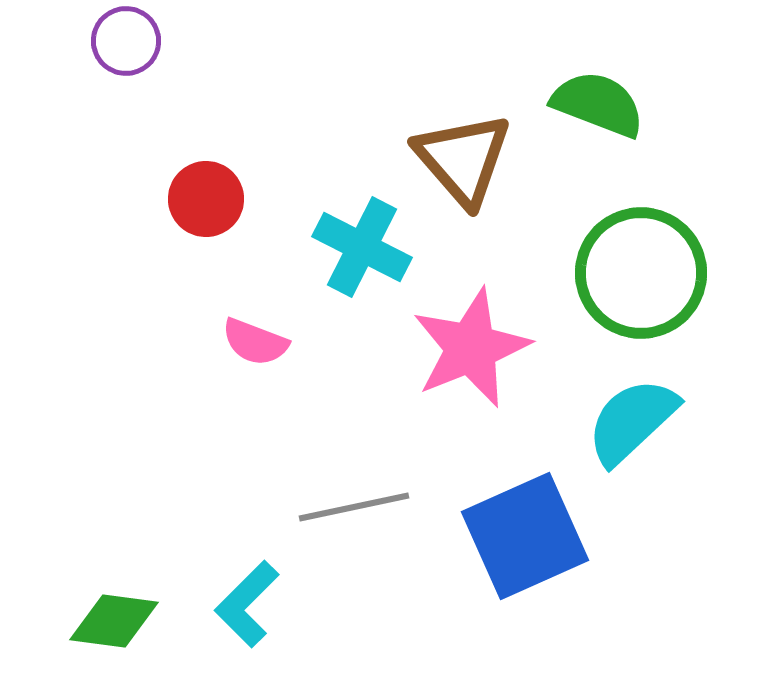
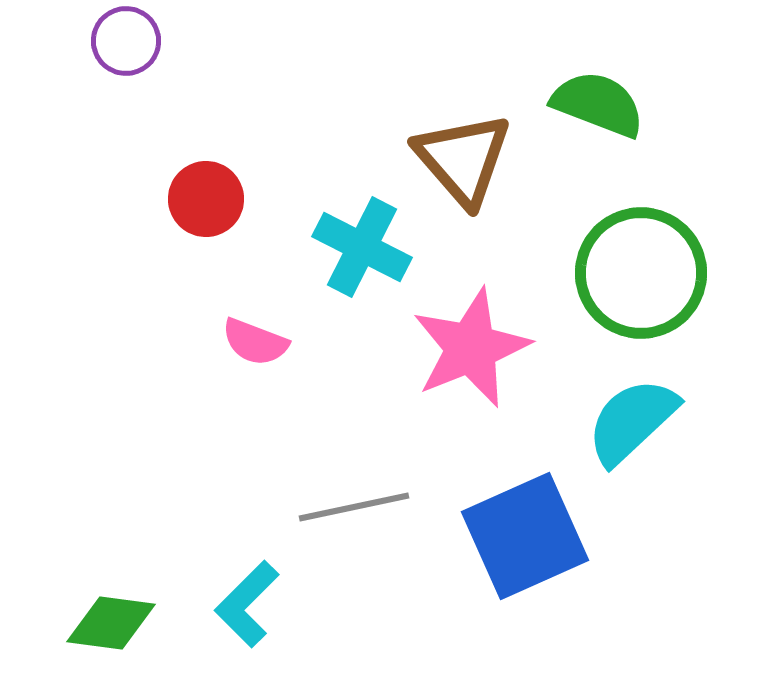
green diamond: moved 3 px left, 2 px down
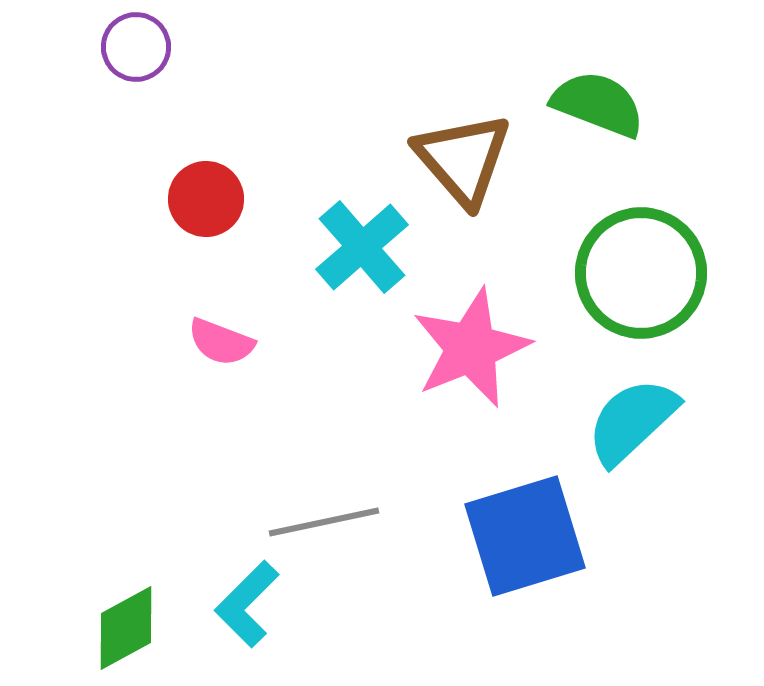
purple circle: moved 10 px right, 6 px down
cyan cross: rotated 22 degrees clockwise
pink semicircle: moved 34 px left
gray line: moved 30 px left, 15 px down
blue square: rotated 7 degrees clockwise
green diamond: moved 15 px right, 5 px down; rotated 36 degrees counterclockwise
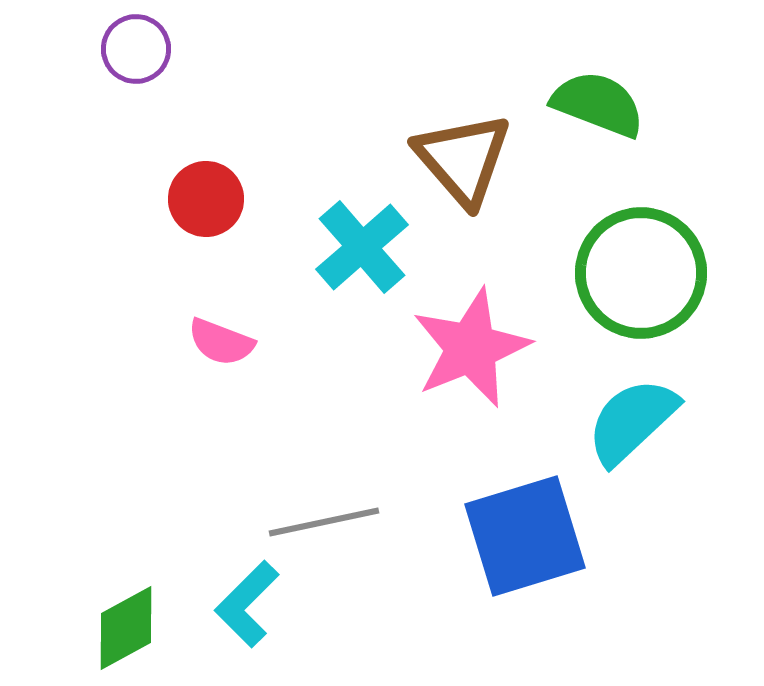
purple circle: moved 2 px down
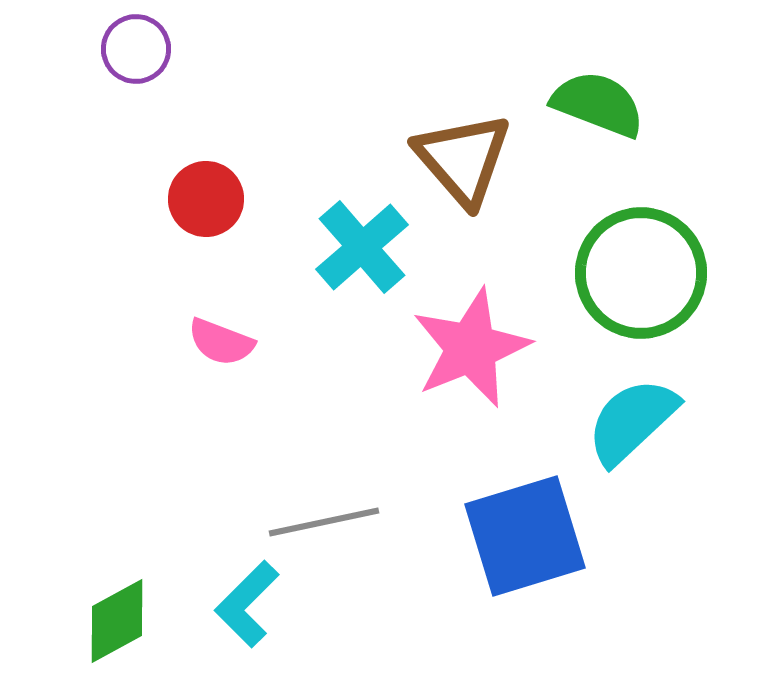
green diamond: moved 9 px left, 7 px up
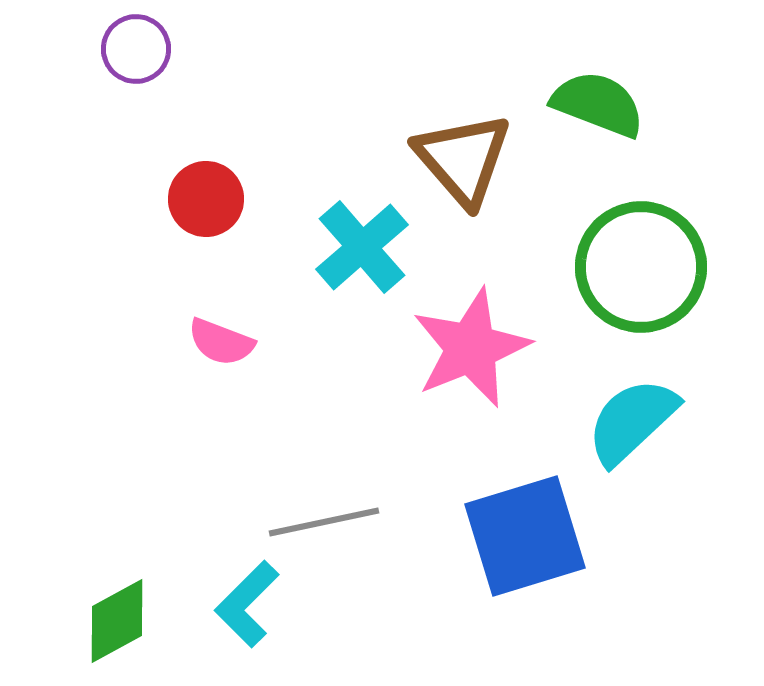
green circle: moved 6 px up
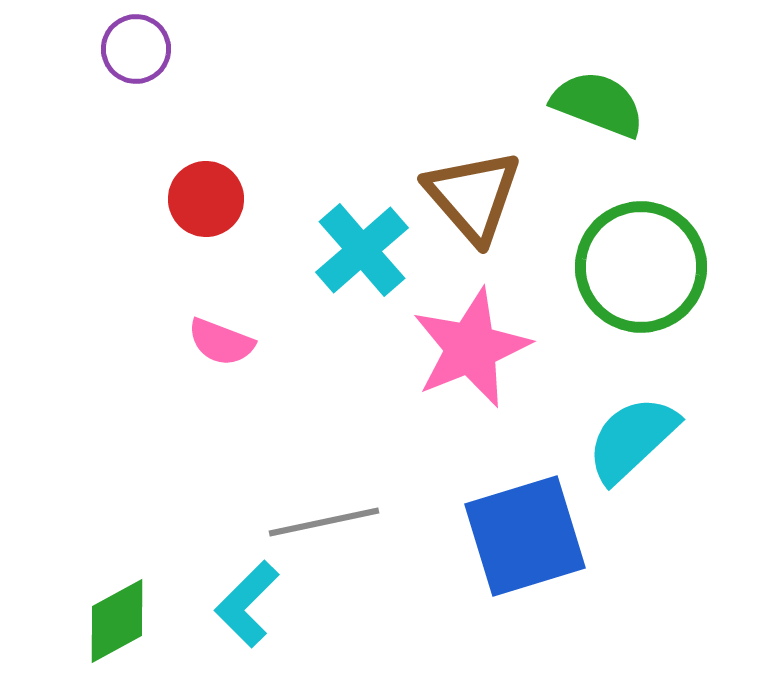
brown triangle: moved 10 px right, 37 px down
cyan cross: moved 3 px down
cyan semicircle: moved 18 px down
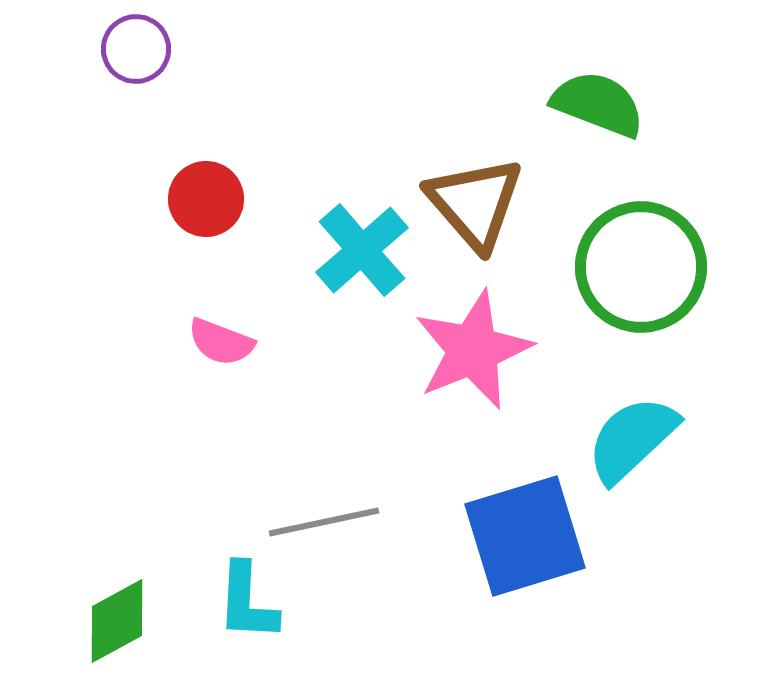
brown triangle: moved 2 px right, 7 px down
pink star: moved 2 px right, 2 px down
cyan L-shape: moved 2 px up; rotated 42 degrees counterclockwise
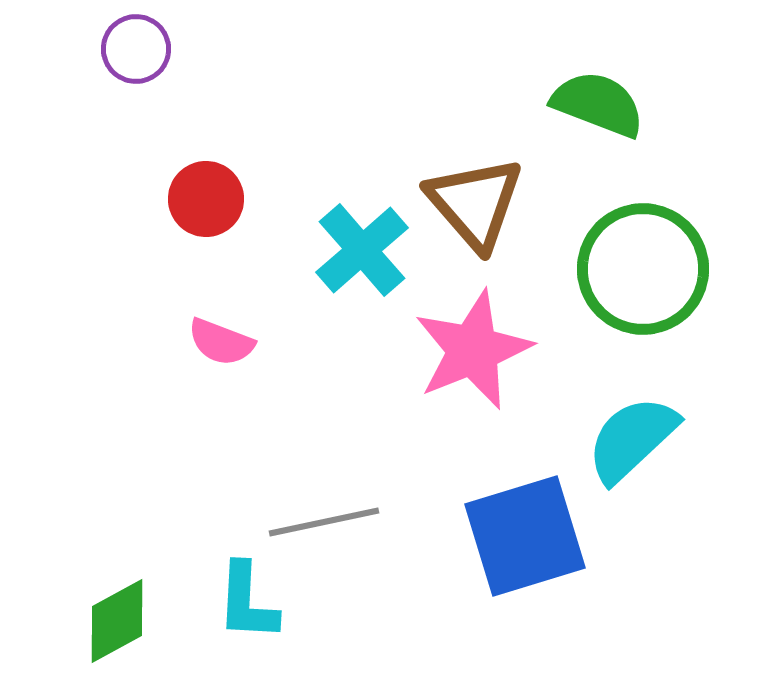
green circle: moved 2 px right, 2 px down
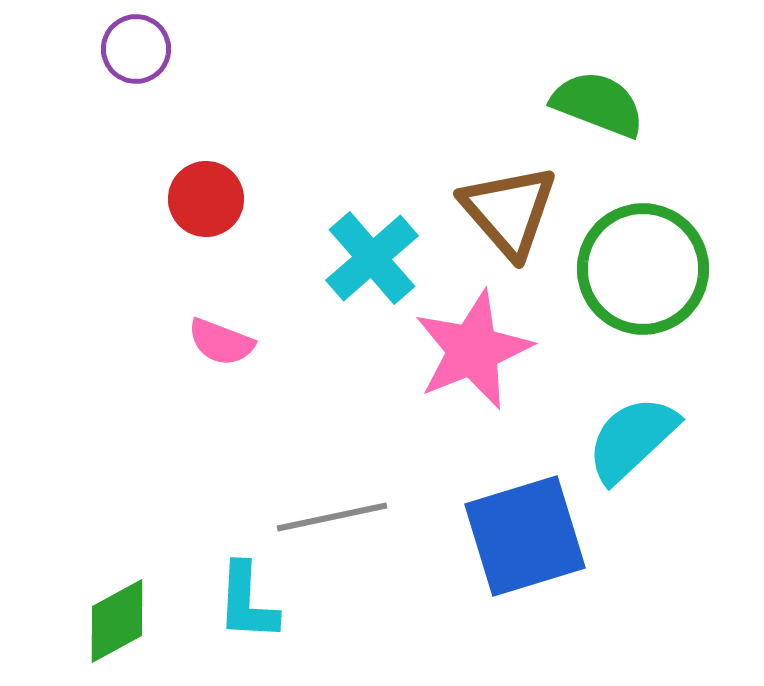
brown triangle: moved 34 px right, 8 px down
cyan cross: moved 10 px right, 8 px down
gray line: moved 8 px right, 5 px up
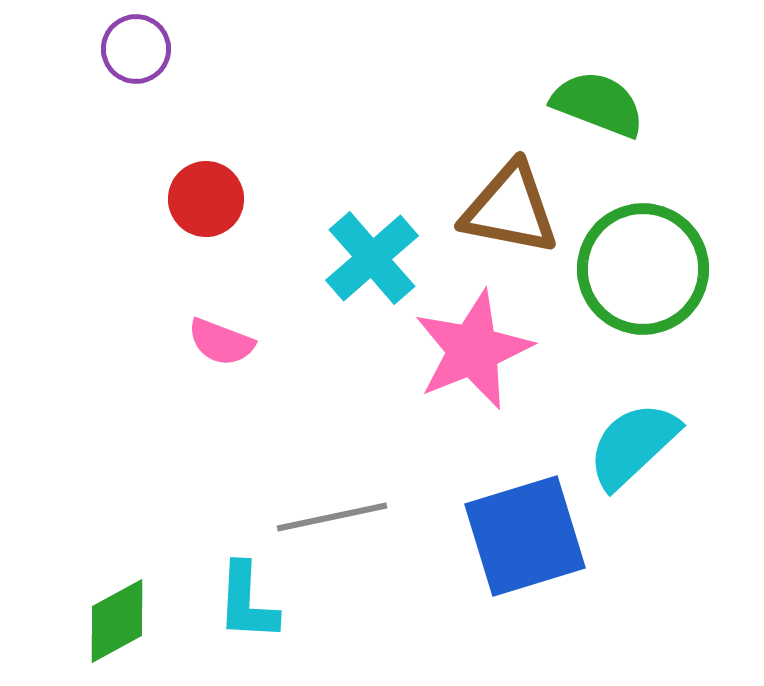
brown triangle: moved 1 px right, 2 px up; rotated 38 degrees counterclockwise
cyan semicircle: moved 1 px right, 6 px down
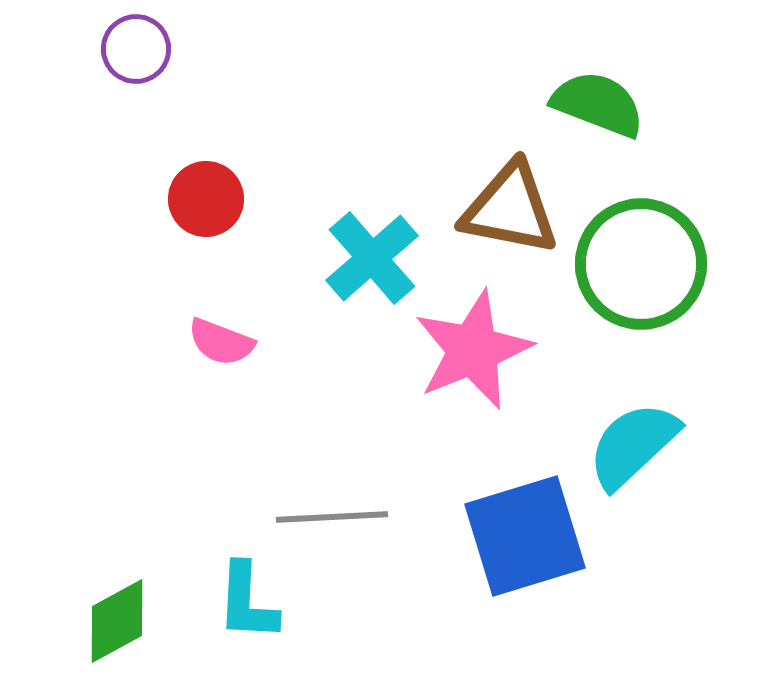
green circle: moved 2 px left, 5 px up
gray line: rotated 9 degrees clockwise
